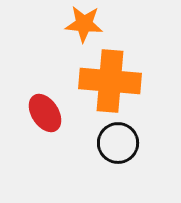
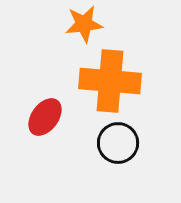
orange star: rotated 12 degrees counterclockwise
red ellipse: moved 4 px down; rotated 69 degrees clockwise
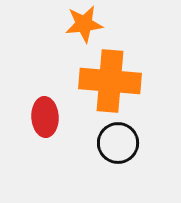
red ellipse: rotated 39 degrees counterclockwise
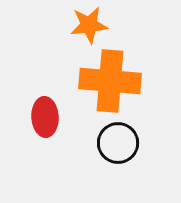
orange star: moved 5 px right, 1 px down
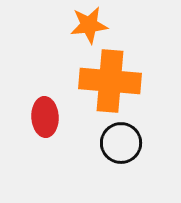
black circle: moved 3 px right
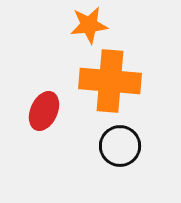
red ellipse: moved 1 px left, 6 px up; rotated 27 degrees clockwise
black circle: moved 1 px left, 3 px down
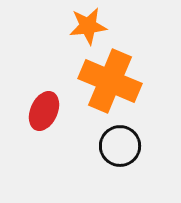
orange star: moved 1 px left, 1 px down
orange cross: rotated 18 degrees clockwise
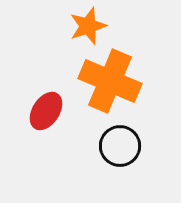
orange star: rotated 12 degrees counterclockwise
red ellipse: moved 2 px right; rotated 9 degrees clockwise
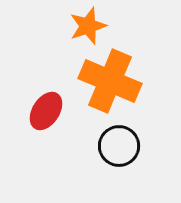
black circle: moved 1 px left
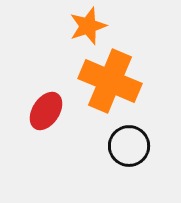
black circle: moved 10 px right
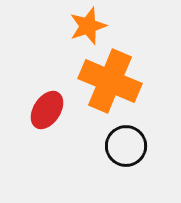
red ellipse: moved 1 px right, 1 px up
black circle: moved 3 px left
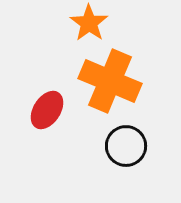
orange star: moved 1 px right, 3 px up; rotated 18 degrees counterclockwise
